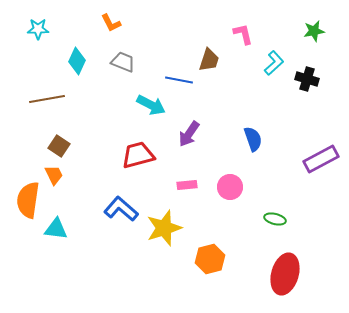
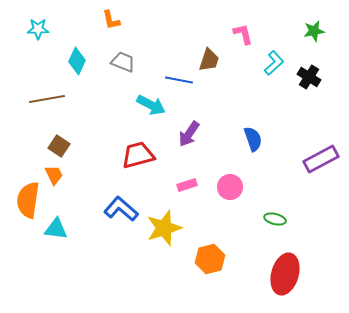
orange L-shape: moved 3 px up; rotated 15 degrees clockwise
black cross: moved 2 px right, 2 px up; rotated 15 degrees clockwise
pink rectangle: rotated 12 degrees counterclockwise
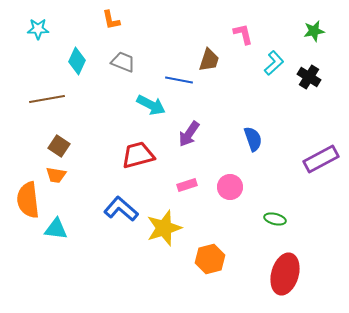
orange trapezoid: moved 2 px right; rotated 125 degrees clockwise
orange semicircle: rotated 15 degrees counterclockwise
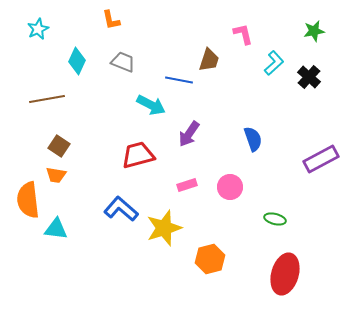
cyan star: rotated 25 degrees counterclockwise
black cross: rotated 10 degrees clockwise
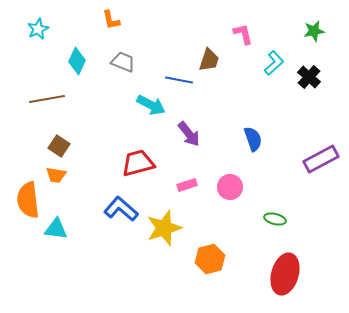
purple arrow: rotated 72 degrees counterclockwise
red trapezoid: moved 8 px down
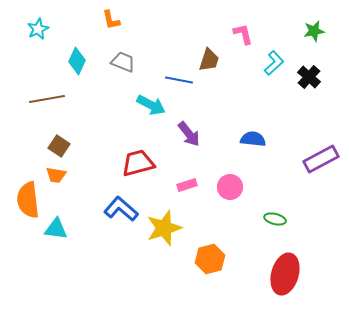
blue semicircle: rotated 65 degrees counterclockwise
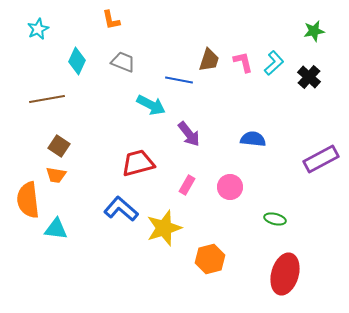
pink L-shape: moved 28 px down
pink rectangle: rotated 42 degrees counterclockwise
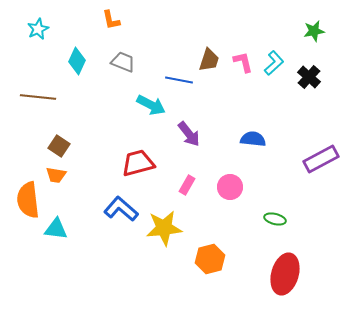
brown line: moved 9 px left, 2 px up; rotated 16 degrees clockwise
yellow star: rotated 12 degrees clockwise
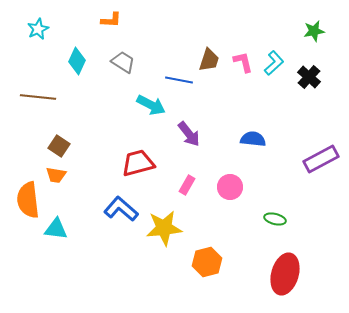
orange L-shape: rotated 75 degrees counterclockwise
gray trapezoid: rotated 10 degrees clockwise
orange hexagon: moved 3 px left, 3 px down
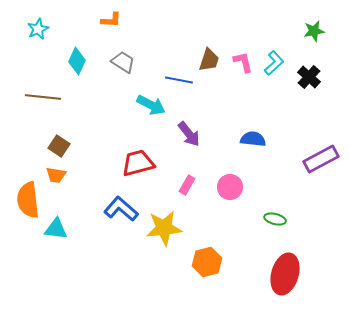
brown line: moved 5 px right
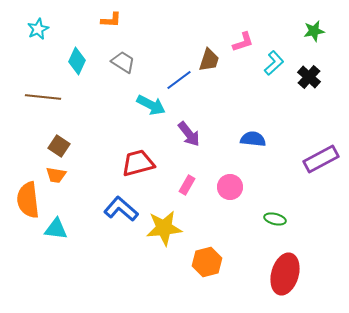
pink L-shape: moved 20 px up; rotated 85 degrees clockwise
blue line: rotated 48 degrees counterclockwise
